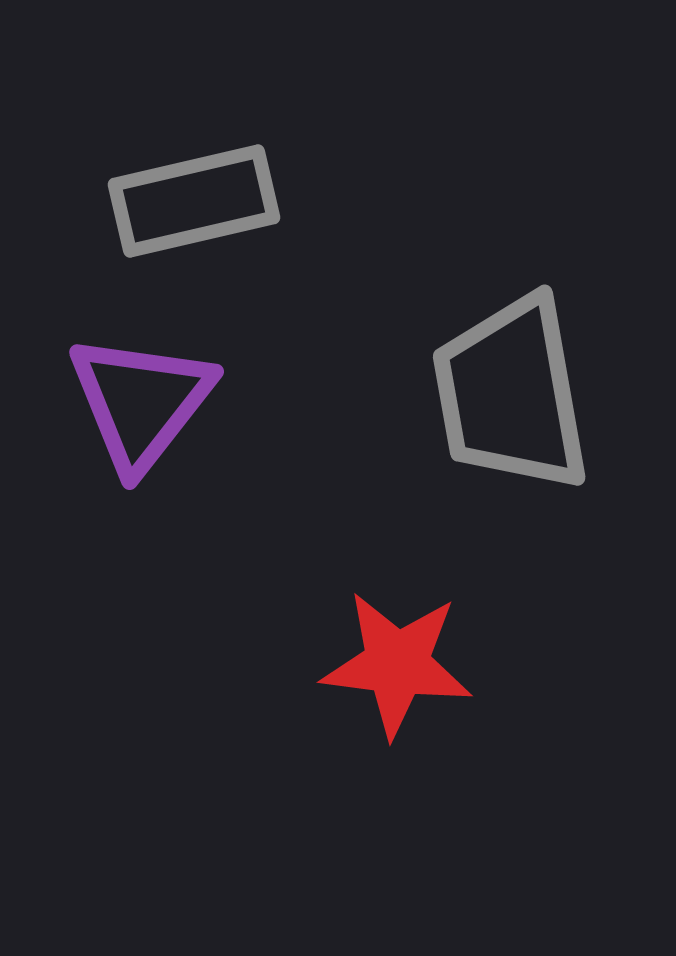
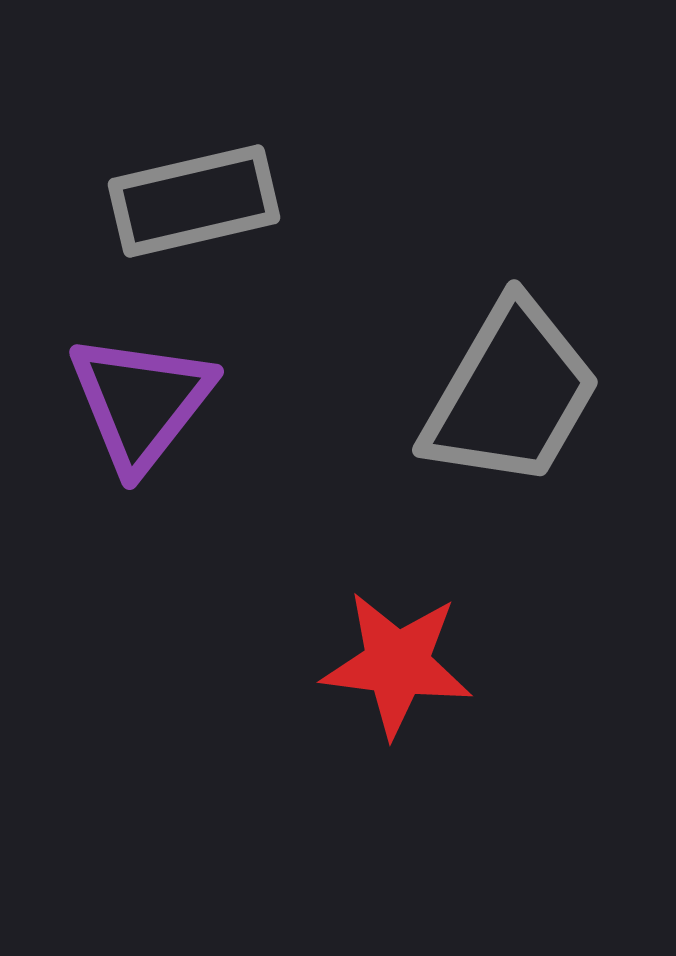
gray trapezoid: rotated 140 degrees counterclockwise
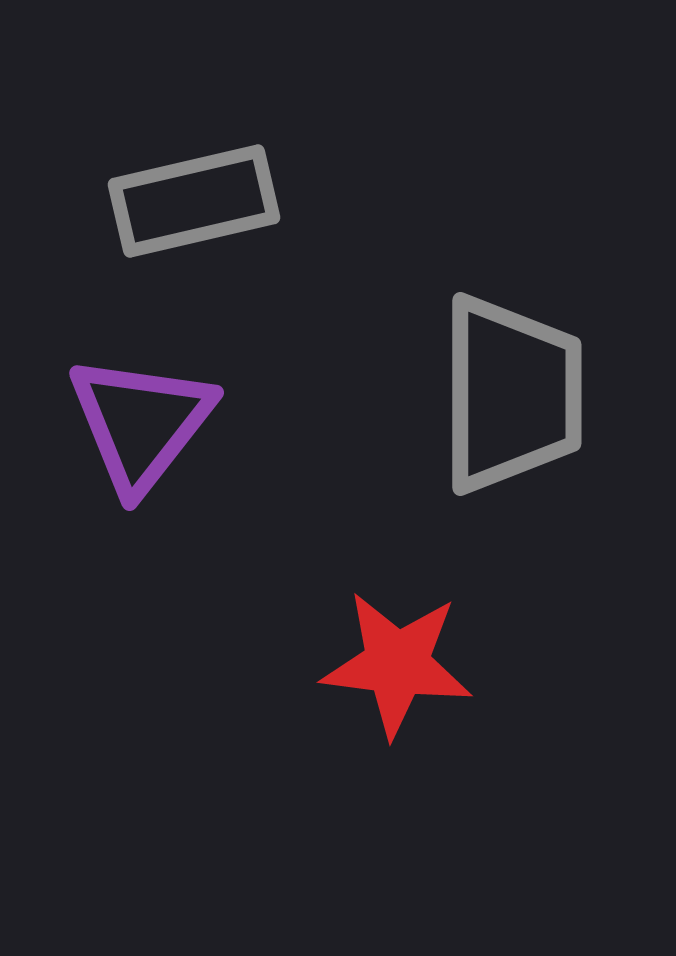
gray trapezoid: rotated 30 degrees counterclockwise
purple triangle: moved 21 px down
